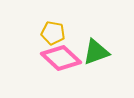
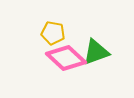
pink diamond: moved 5 px right
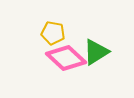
green triangle: rotated 12 degrees counterclockwise
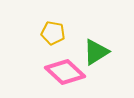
pink diamond: moved 1 px left, 14 px down
